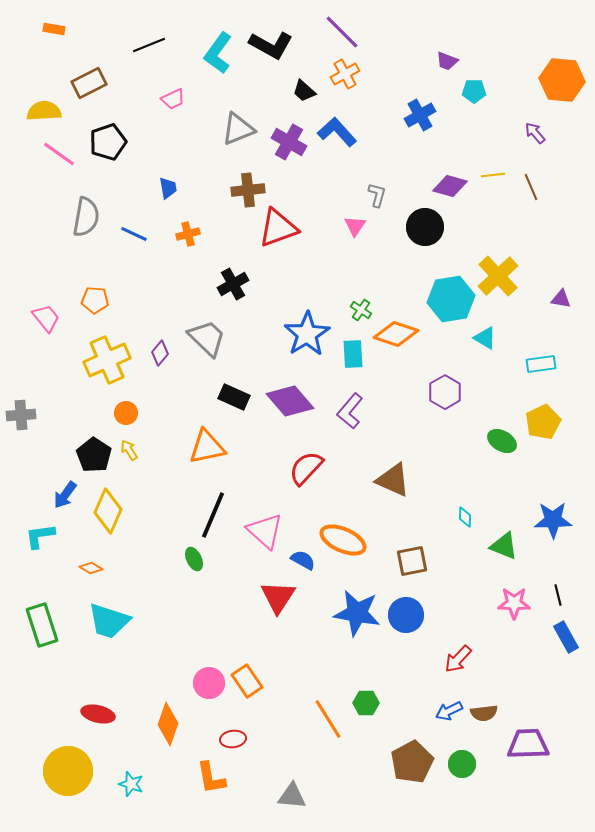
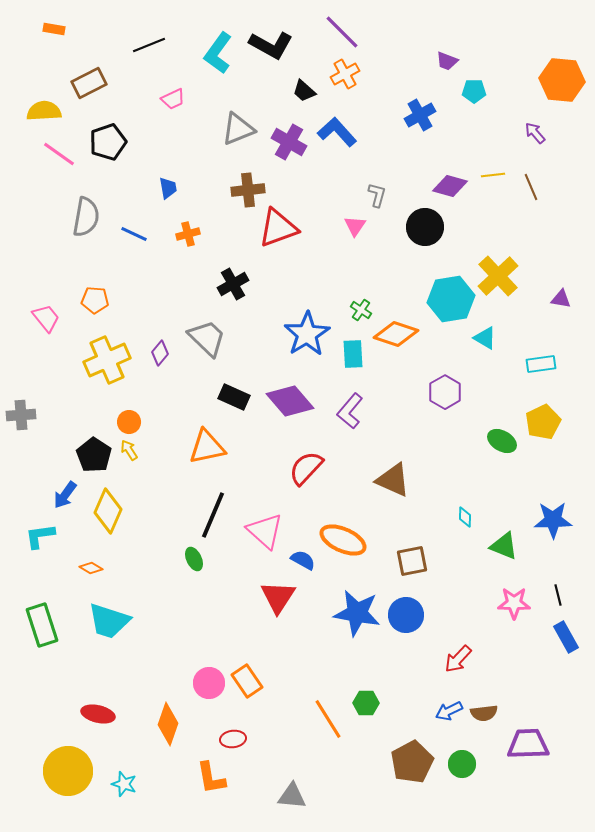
orange circle at (126, 413): moved 3 px right, 9 px down
cyan star at (131, 784): moved 7 px left
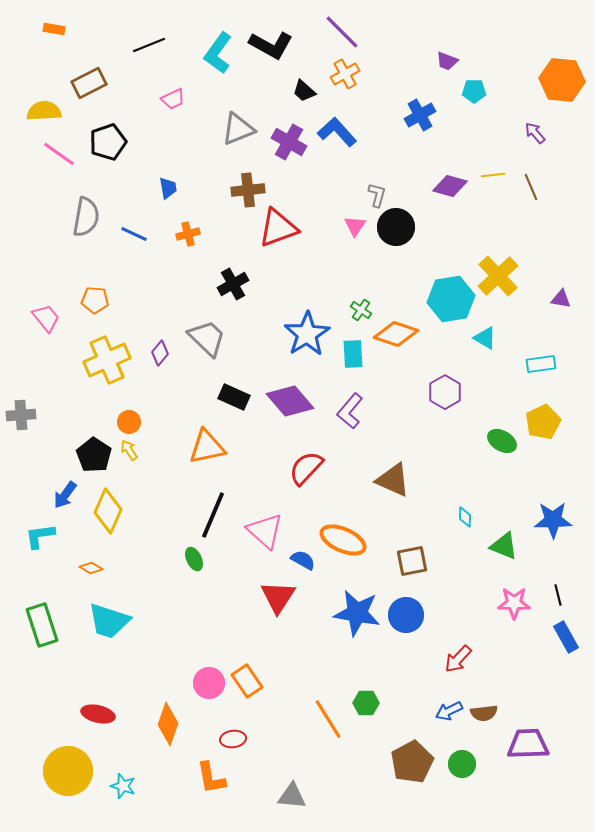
black circle at (425, 227): moved 29 px left
cyan star at (124, 784): moved 1 px left, 2 px down
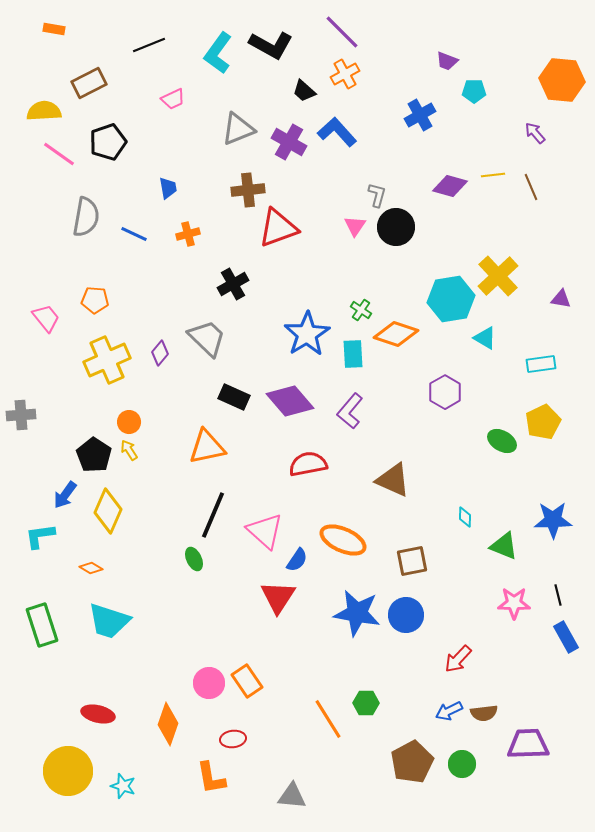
red semicircle at (306, 468): moved 2 px right, 4 px up; rotated 36 degrees clockwise
blue semicircle at (303, 560): moved 6 px left; rotated 95 degrees clockwise
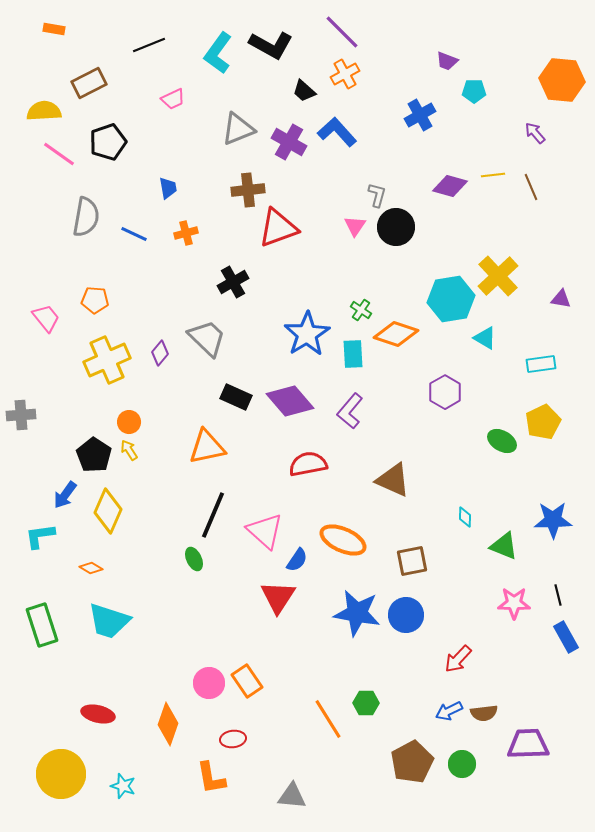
orange cross at (188, 234): moved 2 px left, 1 px up
black cross at (233, 284): moved 2 px up
black rectangle at (234, 397): moved 2 px right
yellow circle at (68, 771): moved 7 px left, 3 px down
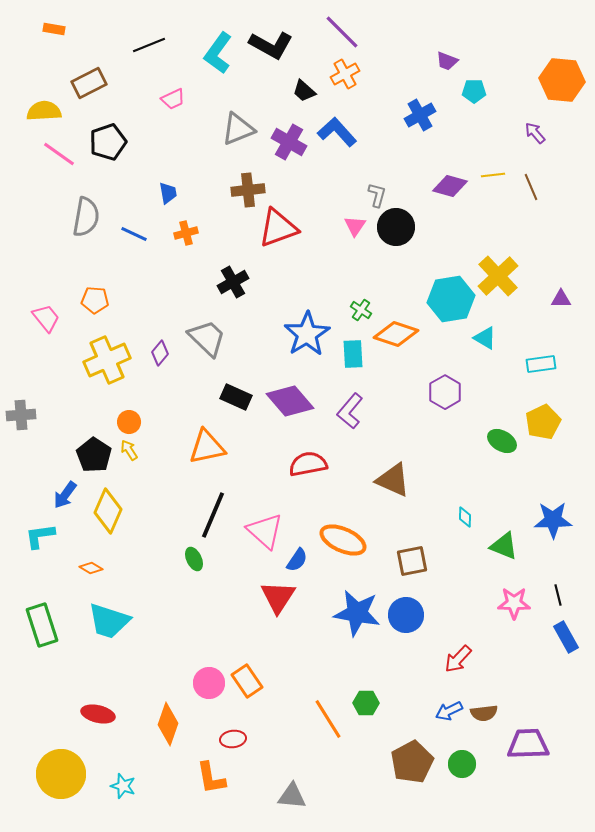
blue trapezoid at (168, 188): moved 5 px down
purple triangle at (561, 299): rotated 10 degrees counterclockwise
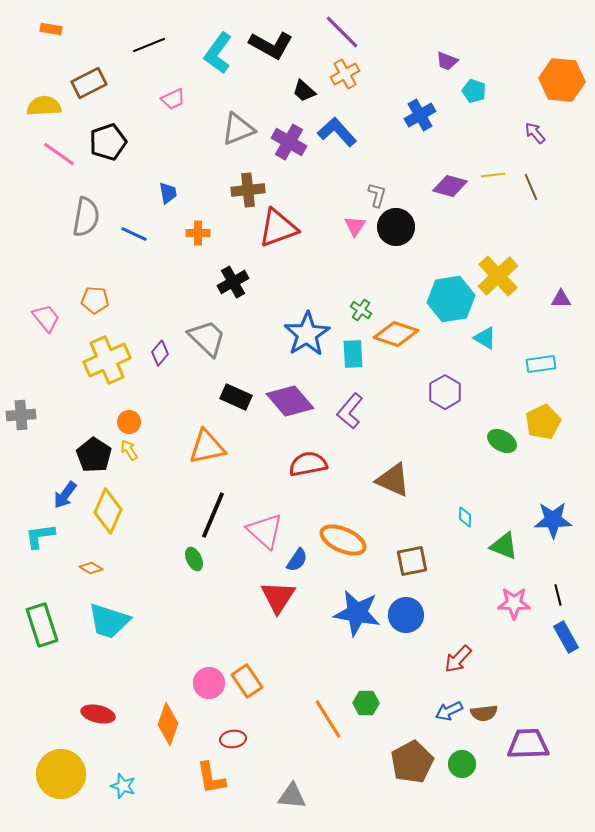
orange rectangle at (54, 29): moved 3 px left
cyan pentagon at (474, 91): rotated 20 degrees clockwise
yellow semicircle at (44, 111): moved 5 px up
orange cross at (186, 233): moved 12 px right; rotated 15 degrees clockwise
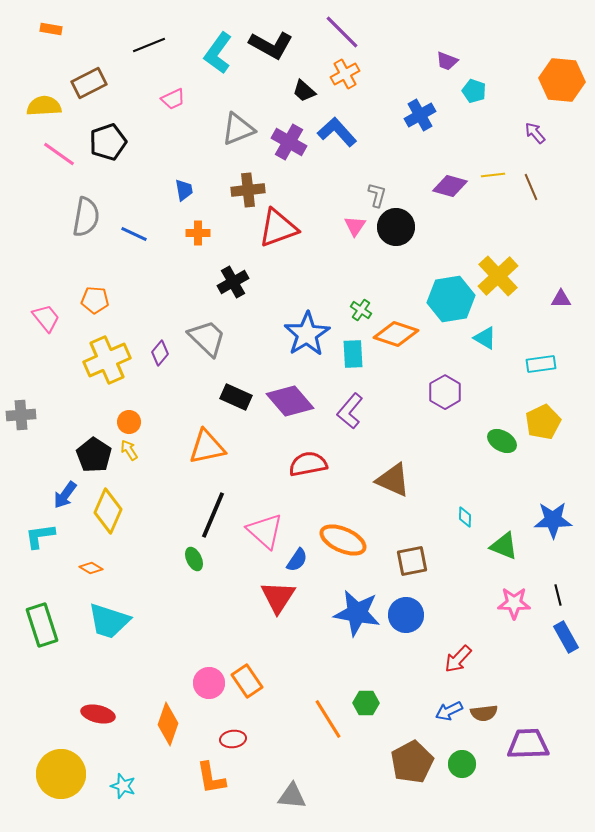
blue trapezoid at (168, 193): moved 16 px right, 3 px up
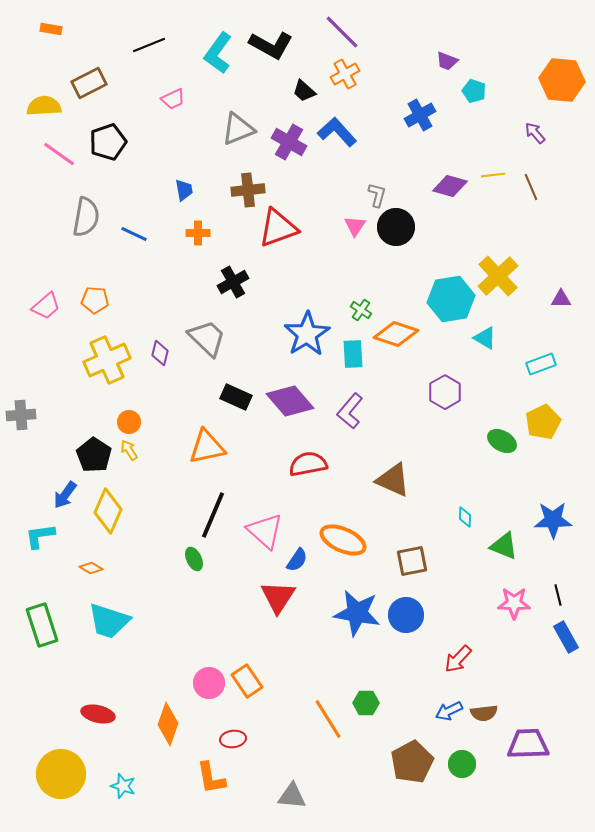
pink trapezoid at (46, 318): moved 12 px up; rotated 88 degrees clockwise
purple diamond at (160, 353): rotated 25 degrees counterclockwise
cyan rectangle at (541, 364): rotated 12 degrees counterclockwise
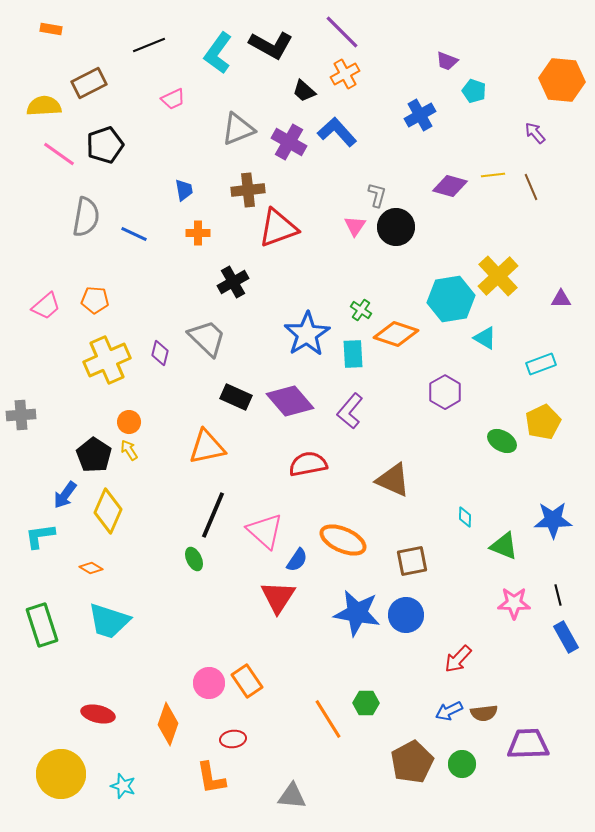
black pentagon at (108, 142): moved 3 px left, 3 px down
